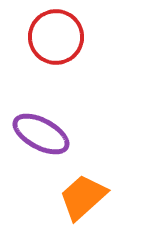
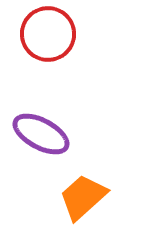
red circle: moved 8 px left, 3 px up
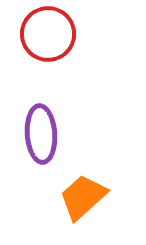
purple ellipse: rotated 58 degrees clockwise
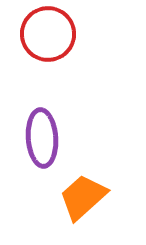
purple ellipse: moved 1 px right, 4 px down
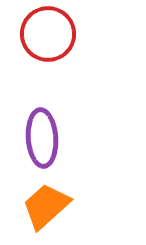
orange trapezoid: moved 37 px left, 9 px down
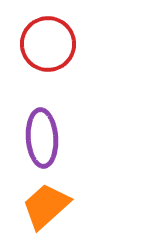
red circle: moved 10 px down
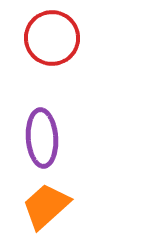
red circle: moved 4 px right, 6 px up
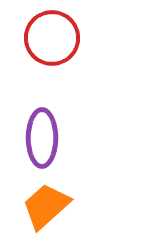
purple ellipse: rotated 4 degrees clockwise
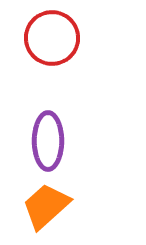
purple ellipse: moved 6 px right, 3 px down
